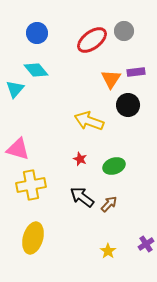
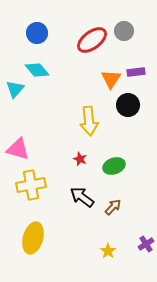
cyan diamond: moved 1 px right
yellow arrow: rotated 116 degrees counterclockwise
brown arrow: moved 4 px right, 3 px down
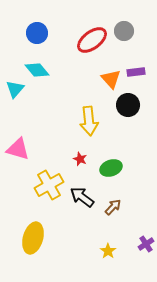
orange triangle: rotated 15 degrees counterclockwise
green ellipse: moved 3 px left, 2 px down
yellow cross: moved 18 px right; rotated 20 degrees counterclockwise
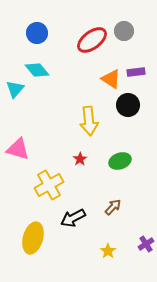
orange triangle: rotated 15 degrees counterclockwise
red star: rotated 16 degrees clockwise
green ellipse: moved 9 px right, 7 px up
black arrow: moved 9 px left, 21 px down; rotated 65 degrees counterclockwise
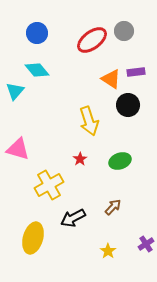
cyan triangle: moved 2 px down
yellow arrow: rotated 12 degrees counterclockwise
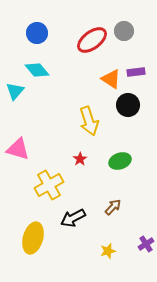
yellow star: rotated 21 degrees clockwise
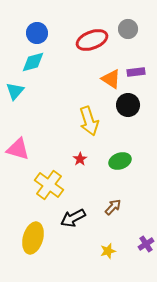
gray circle: moved 4 px right, 2 px up
red ellipse: rotated 16 degrees clockwise
cyan diamond: moved 4 px left, 8 px up; rotated 65 degrees counterclockwise
yellow cross: rotated 24 degrees counterclockwise
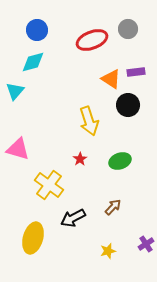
blue circle: moved 3 px up
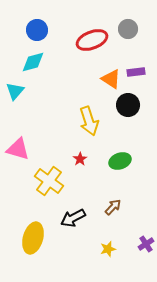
yellow cross: moved 4 px up
yellow star: moved 2 px up
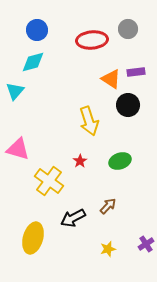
red ellipse: rotated 16 degrees clockwise
red star: moved 2 px down
brown arrow: moved 5 px left, 1 px up
